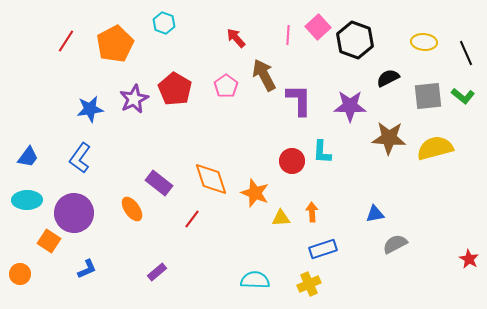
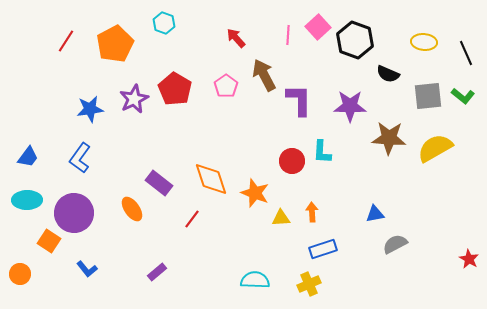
black semicircle at (388, 78): moved 4 px up; rotated 130 degrees counterclockwise
yellow semicircle at (435, 148): rotated 15 degrees counterclockwise
blue L-shape at (87, 269): rotated 75 degrees clockwise
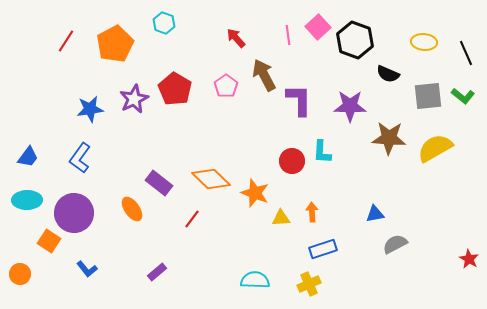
pink line at (288, 35): rotated 12 degrees counterclockwise
orange diamond at (211, 179): rotated 27 degrees counterclockwise
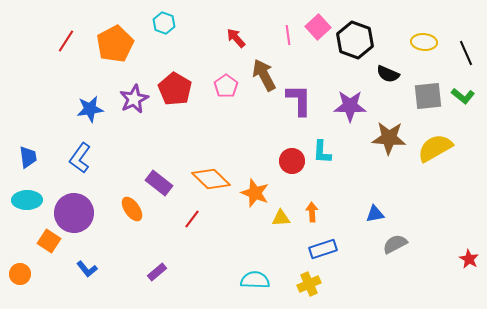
blue trapezoid at (28, 157): rotated 45 degrees counterclockwise
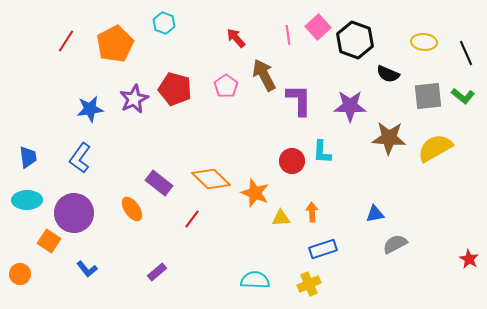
red pentagon at (175, 89): rotated 16 degrees counterclockwise
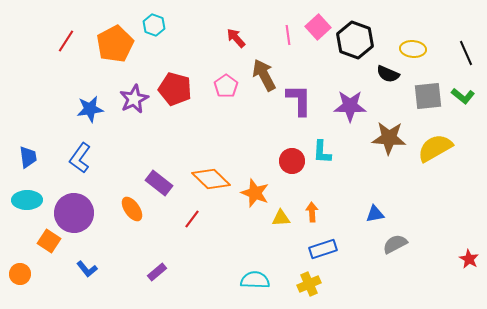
cyan hexagon at (164, 23): moved 10 px left, 2 px down
yellow ellipse at (424, 42): moved 11 px left, 7 px down
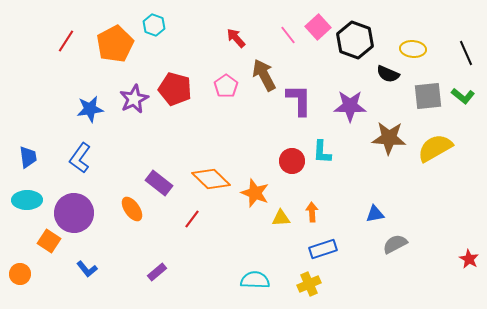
pink line at (288, 35): rotated 30 degrees counterclockwise
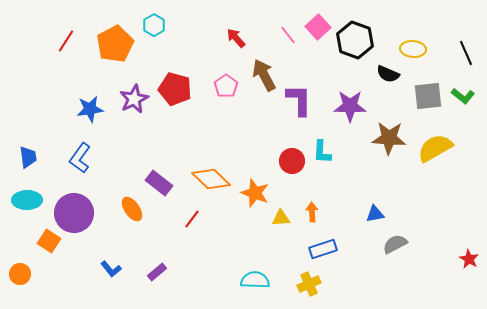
cyan hexagon at (154, 25): rotated 10 degrees clockwise
blue L-shape at (87, 269): moved 24 px right
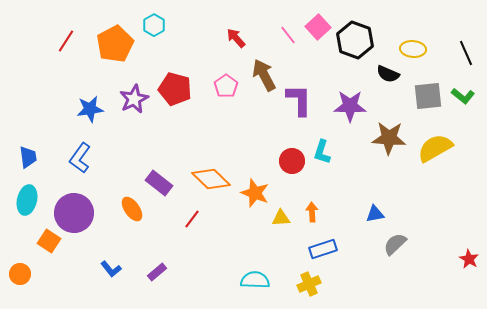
cyan L-shape at (322, 152): rotated 15 degrees clockwise
cyan ellipse at (27, 200): rotated 76 degrees counterclockwise
gray semicircle at (395, 244): rotated 15 degrees counterclockwise
